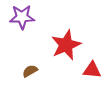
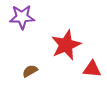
red triangle: moved 1 px up
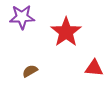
red star: moved 13 px up; rotated 12 degrees counterclockwise
red triangle: moved 2 px right, 1 px up
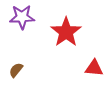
brown semicircle: moved 14 px left, 1 px up; rotated 21 degrees counterclockwise
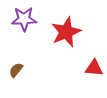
purple star: moved 2 px right, 2 px down
red star: rotated 12 degrees clockwise
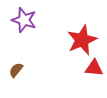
purple star: moved 1 px down; rotated 20 degrees clockwise
red star: moved 16 px right, 8 px down
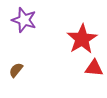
red star: moved 1 px up; rotated 8 degrees counterclockwise
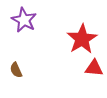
purple star: rotated 10 degrees clockwise
brown semicircle: rotated 63 degrees counterclockwise
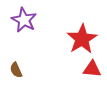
red triangle: moved 2 px left, 1 px down
